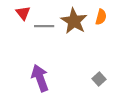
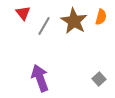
gray line: rotated 60 degrees counterclockwise
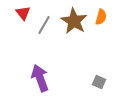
gray line: moved 1 px up
gray square: moved 3 px down; rotated 24 degrees counterclockwise
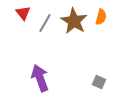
gray line: moved 1 px right, 2 px up
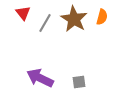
orange semicircle: moved 1 px right
brown star: moved 2 px up
purple arrow: rotated 44 degrees counterclockwise
gray square: moved 20 px left; rotated 32 degrees counterclockwise
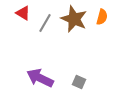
red triangle: rotated 21 degrees counterclockwise
brown star: rotated 8 degrees counterclockwise
gray square: rotated 32 degrees clockwise
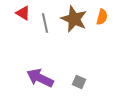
gray line: rotated 42 degrees counterclockwise
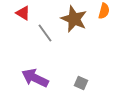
orange semicircle: moved 2 px right, 6 px up
gray line: moved 10 px down; rotated 24 degrees counterclockwise
purple arrow: moved 5 px left
gray square: moved 2 px right, 1 px down
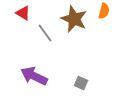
purple arrow: moved 1 px left, 2 px up
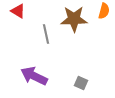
red triangle: moved 5 px left, 2 px up
brown star: rotated 24 degrees counterclockwise
gray line: moved 1 px right, 1 px down; rotated 24 degrees clockwise
